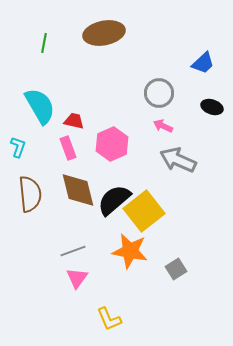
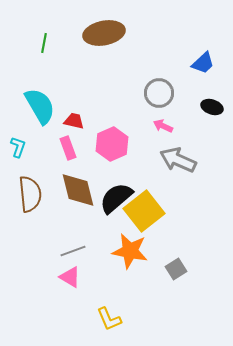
black semicircle: moved 2 px right, 2 px up
pink triangle: moved 7 px left, 1 px up; rotated 35 degrees counterclockwise
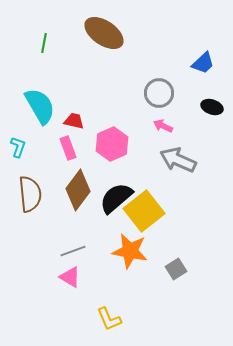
brown ellipse: rotated 45 degrees clockwise
brown diamond: rotated 51 degrees clockwise
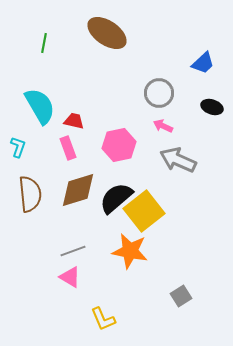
brown ellipse: moved 3 px right
pink hexagon: moved 7 px right, 1 px down; rotated 12 degrees clockwise
brown diamond: rotated 36 degrees clockwise
gray square: moved 5 px right, 27 px down
yellow L-shape: moved 6 px left
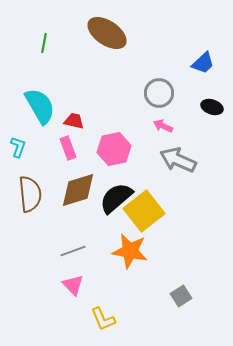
pink hexagon: moved 5 px left, 4 px down
pink triangle: moved 3 px right, 8 px down; rotated 15 degrees clockwise
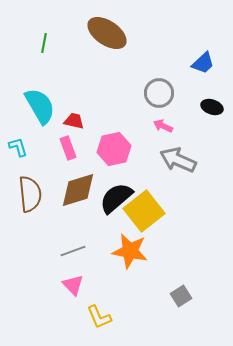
cyan L-shape: rotated 35 degrees counterclockwise
yellow L-shape: moved 4 px left, 2 px up
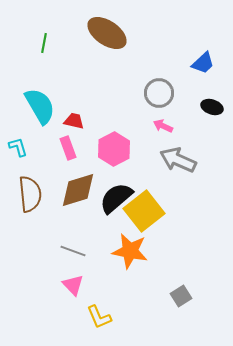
pink hexagon: rotated 16 degrees counterclockwise
gray line: rotated 40 degrees clockwise
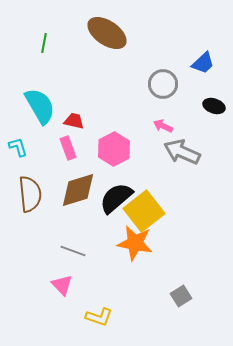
gray circle: moved 4 px right, 9 px up
black ellipse: moved 2 px right, 1 px up
gray arrow: moved 4 px right, 8 px up
orange star: moved 5 px right, 8 px up
pink triangle: moved 11 px left
yellow L-shape: rotated 48 degrees counterclockwise
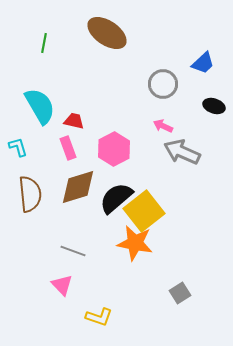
brown diamond: moved 3 px up
gray square: moved 1 px left, 3 px up
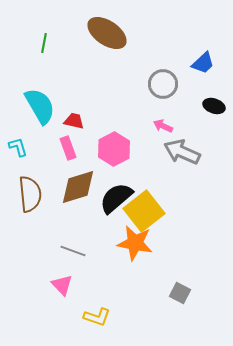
gray square: rotated 30 degrees counterclockwise
yellow L-shape: moved 2 px left
